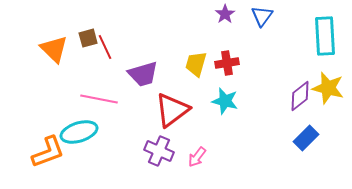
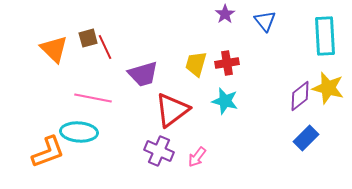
blue triangle: moved 3 px right, 5 px down; rotated 15 degrees counterclockwise
pink line: moved 6 px left, 1 px up
cyan ellipse: rotated 21 degrees clockwise
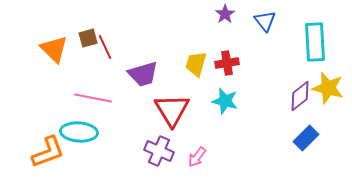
cyan rectangle: moved 10 px left, 6 px down
red triangle: rotated 24 degrees counterclockwise
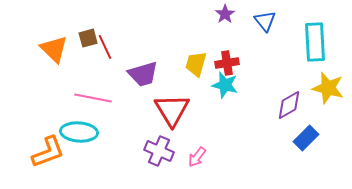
purple diamond: moved 11 px left, 9 px down; rotated 8 degrees clockwise
cyan star: moved 16 px up
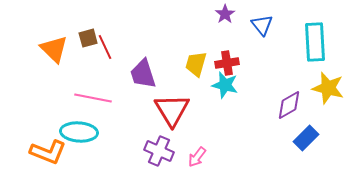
blue triangle: moved 3 px left, 4 px down
purple trapezoid: rotated 88 degrees clockwise
orange L-shape: rotated 42 degrees clockwise
